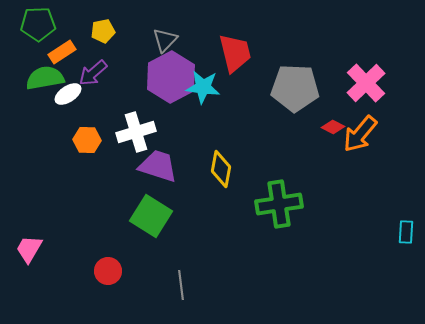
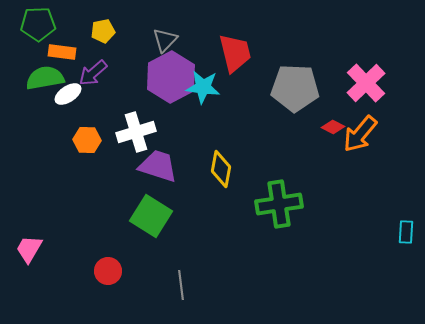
orange rectangle: rotated 40 degrees clockwise
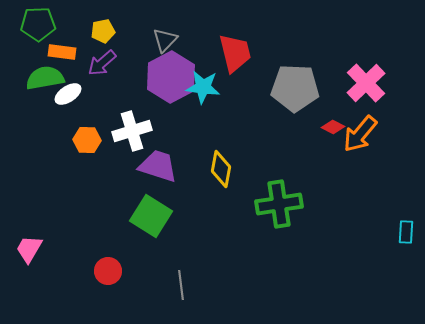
purple arrow: moved 9 px right, 10 px up
white cross: moved 4 px left, 1 px up
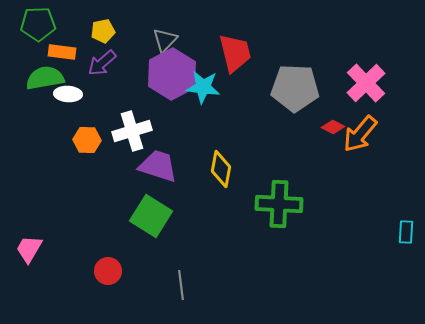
purple hexagon: moved 1 px right, 3 px up
white ellipse: rotated 36 degrees clockwise
green cross: rotated 12 degrees clockwise
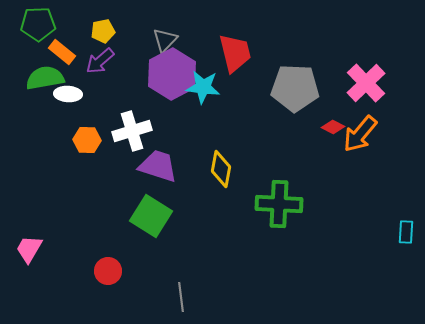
orange rectangle: rotated 32 degrees clockwise
purple arrow: moved 2 px left, 2 px up
gray line: moved 12 px down
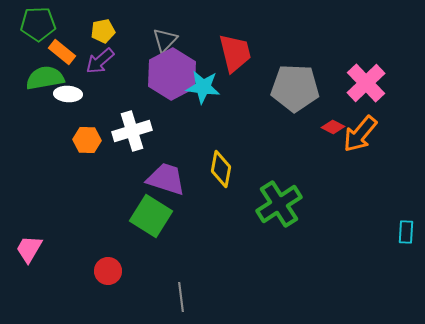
purple trapezoid: moved 8 px right, 13 px down
green cross: rotated 36 degrees counterclockwise
